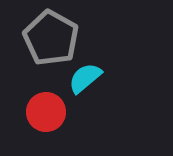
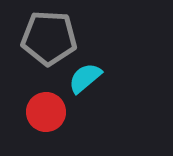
gray pentagon: moved 2 px left; rotated 26 degrees counterclockwise
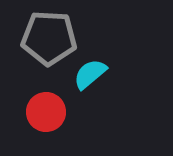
cyan semicircle: moved 5 px right, 4 px up
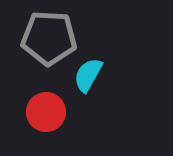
cyan semicircle: moved 2 px left, 1 px down; rotated 21 degrees counterclockwise
